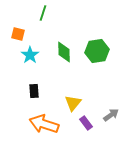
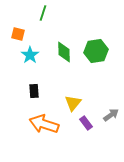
green hexagon: moved 1 px left
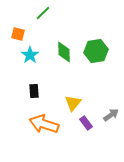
green line: rotated 28 degrees clockwise
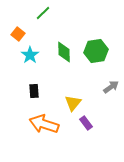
orange square: rotated 24 degrees clockwise
gray arrow: moved 28 px up
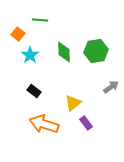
green line: moved 3 px left, 7 px down; rotated 49 degrees clockwise
black rectangle: rotated 48 degrees counterclockwise
yellow triangle: rotated 12 degrees clockwise
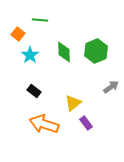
green hexagon: rotated 15 degrees counterclockwise
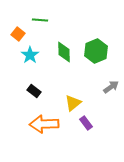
orange arrow: rotated 20 degrees counterclockwise
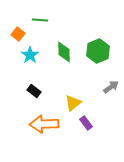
green hexagon: moved 2 px right
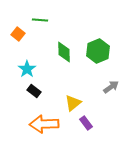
cyan star: moved 3 px left, 14 px down
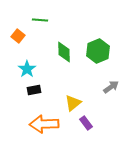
orange square: moved 2 px down
black rectangle: moved 1 px up; rotated 48 degrees counterclockwise
